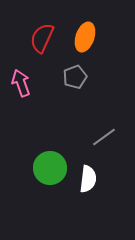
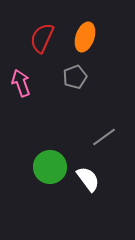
green circle: moved 1 px up
white semicircle: rotated 44 degrees counterclockwise
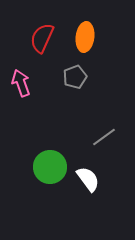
orange ellipse: rotated 12 degrees counterclockwise
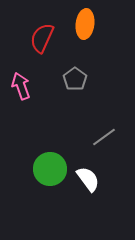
orange ellipse: moved 13 px up
gray pentagon: moved 2 px down; rotated 15 degrees counterclockwise
pink arrow: moved 3 px down
green circle: moved 2 px down
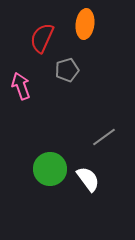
gray pentagon: moved 8 px left, 9 px up; rotated 20 degrees clockwise
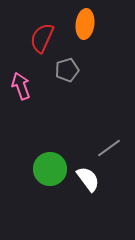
gray line: moved 5 px right, 11 px down
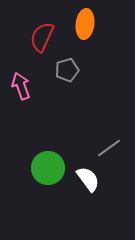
red semicircle: moved 1 px up
green circle: moved 2 px left, 1 px up
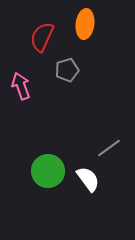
green circle: moved 3 px down
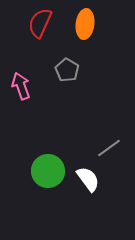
red semicircle: moved 2 px left, 14 px up
gray pentagon: rotated 25 degrees counterclockwise
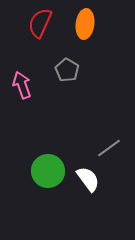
pink arrow: moved 1 px right, 1 px up
